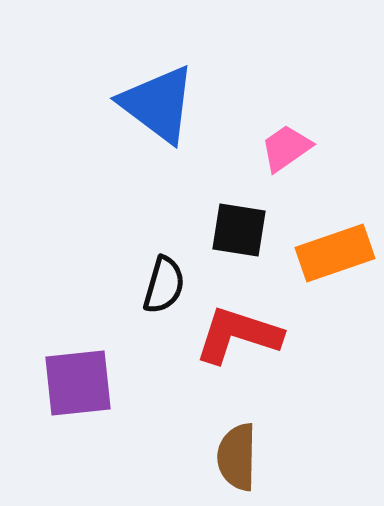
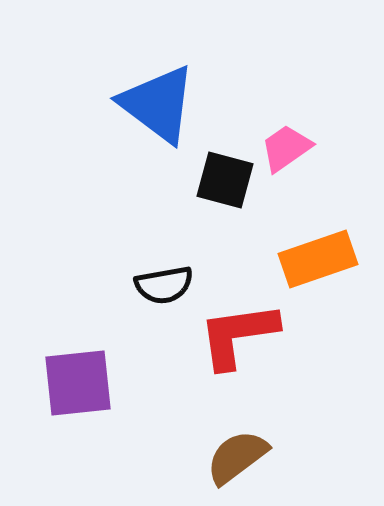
black square: moved 14 px left, 50 px up; rotated 6 degrees clockwise
orange rectangle: moved 17 px left, 6 px down
black semicircle: rotated 64 degrees clockwise
red L-shape: rotated 26 degrees counterclockwise
brown semicircle: rotated 52 degrees clockwise
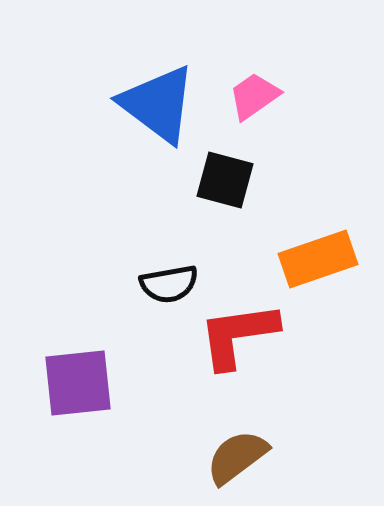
pink trapezoid: moved 32 px left, 52 px up
black semicircle: moved 5 px right, 1 px up
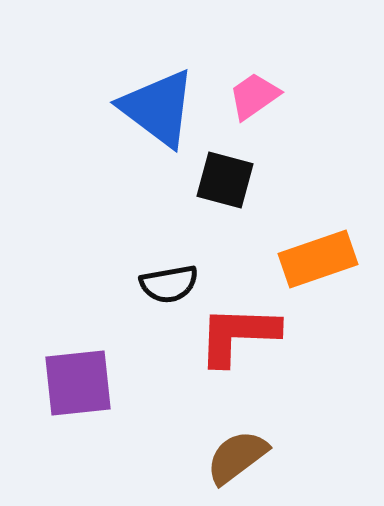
blue triangle: moved 4 px down
red L-shape: rotated 10 degrees clockwise
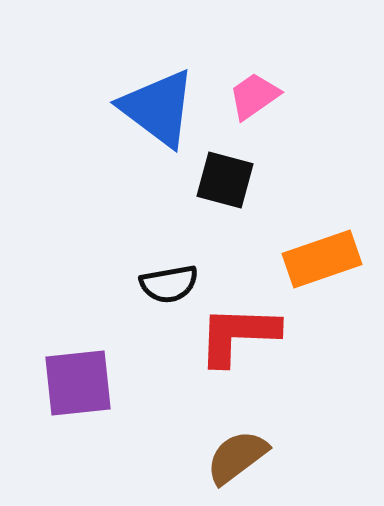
orange rectangle: moved 4 px right
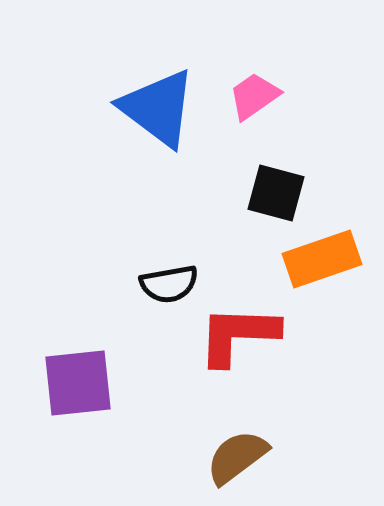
black square: moved 51 px right, 13 px down
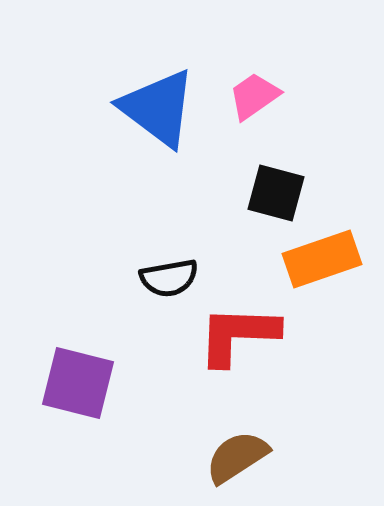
black semicircle: moved 6 px up
purple square: rotated 20 degrees clockwise
brown semicircle: rotated 4 degrees clockwise
